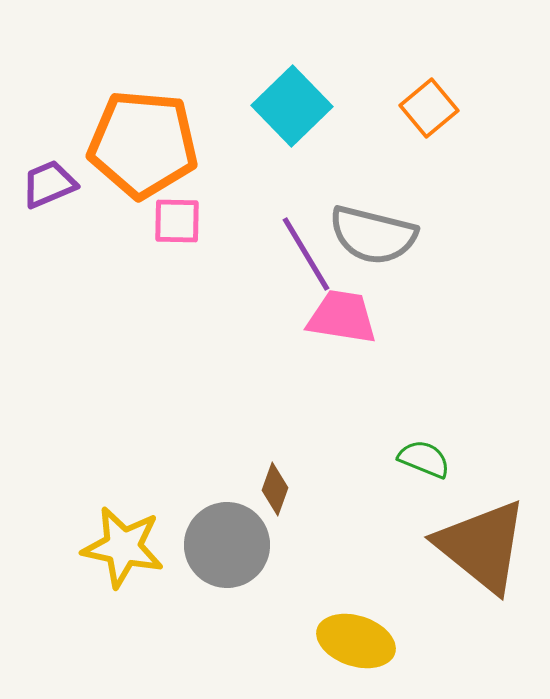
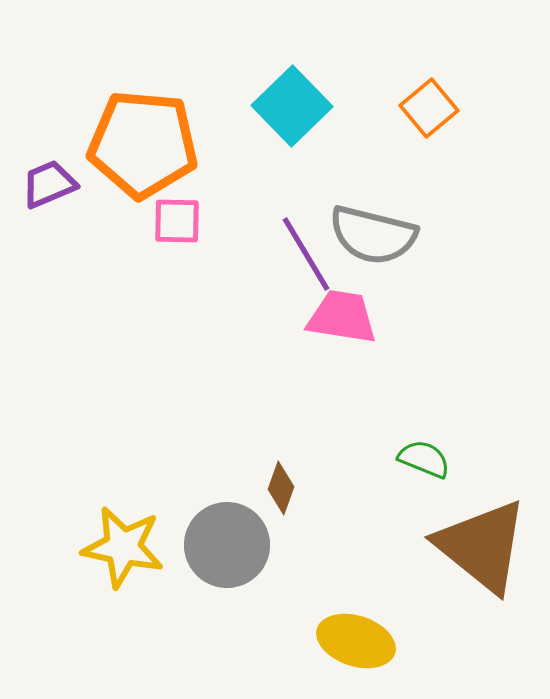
brown diamond: moved 6 px right, 1 px up
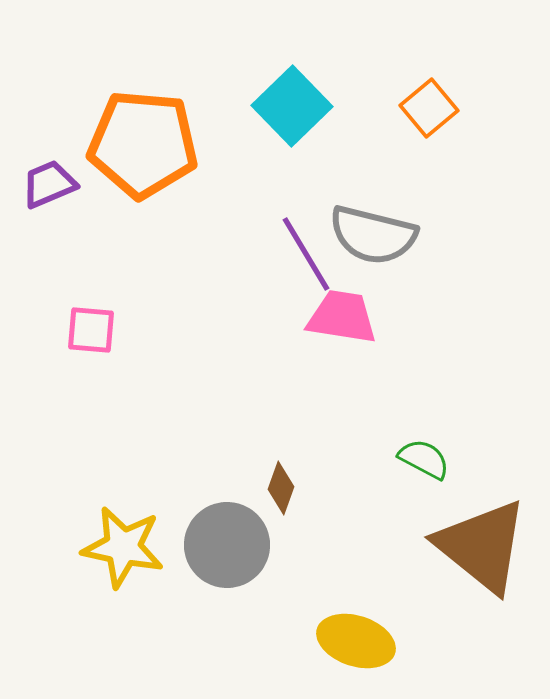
pink square: moved 86 px left, 109 px down; rotated 4 degrees clockwise
green semicircle: rotated 6 degrees clockwise
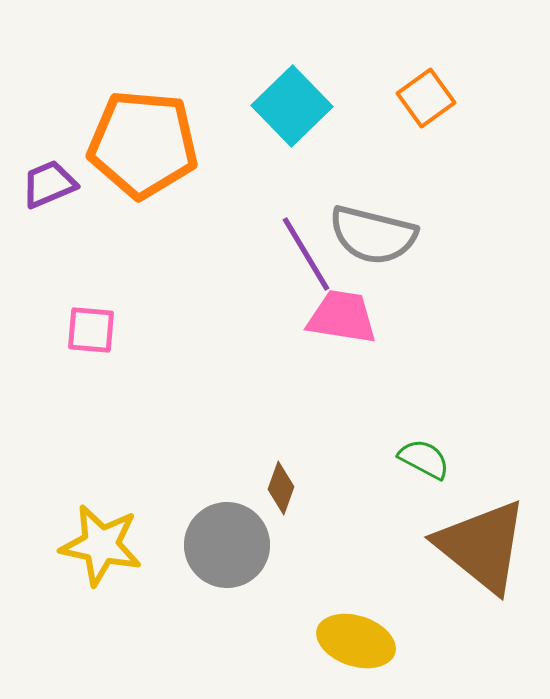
orange square: moved 3 px left, 10 px up; rotated 4 degrees clockwise
yellow star: moved 22 px left, 2 px up
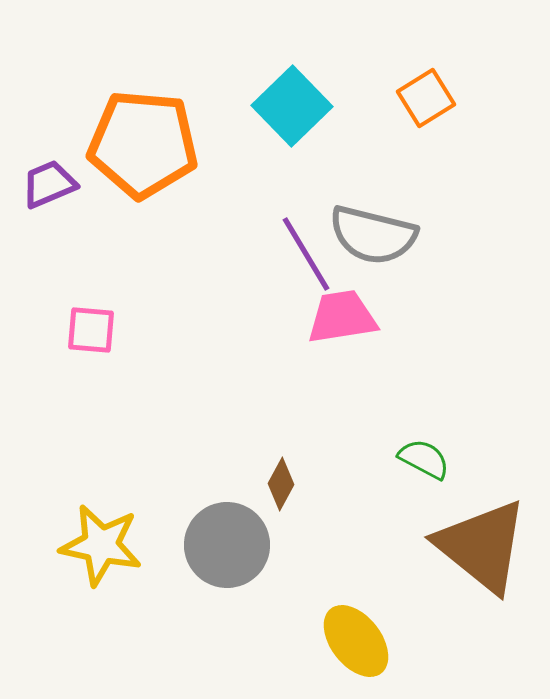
orange square: rotated 4 degrees clockwise
pink trapezoid: rotated 18 degrees counterclockwise
brown diamond: moved 4 px up; rotated 9 degrees clockwise
yellow ellipse: rotated 34 degrees clockwise
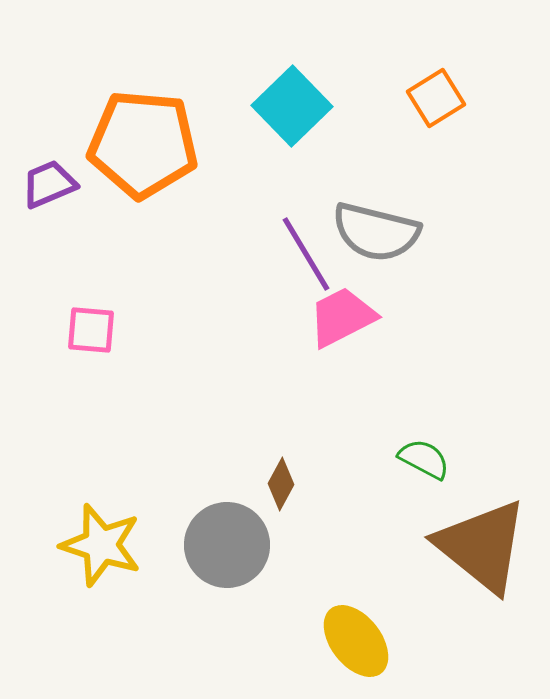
orange square: moved 10 px right
gray semicircle: moved 3 px right, 3 px up
pink trapezoid: rotated 18 degrees counterclockwise
yellow star: rotated 6 degrees clockwise
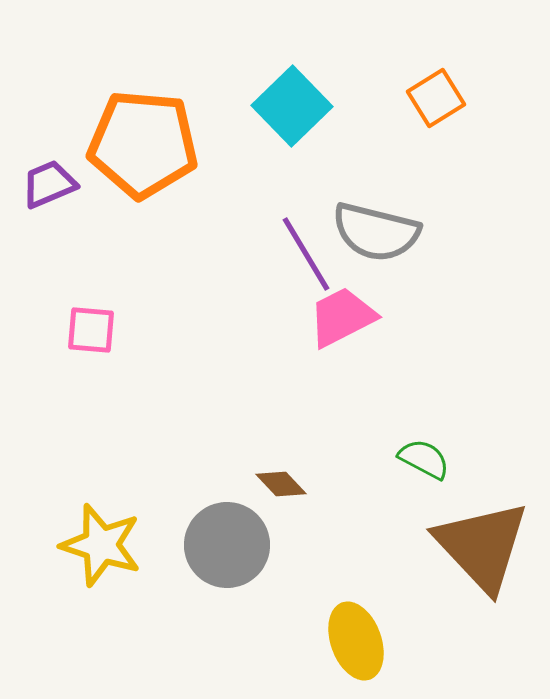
brown diamond: rotated 72 degrees counterclockwise
brown triangle: rotated 8 degrees clockwise
yellow ellipse: rotated 18 degrees clockwise
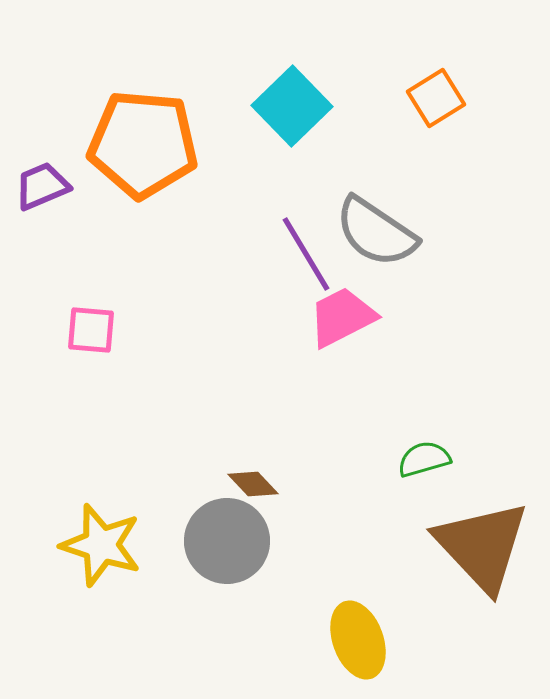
purple trapezoid: moved 7 px left, 2 px down
gray semicircle: rotated 20 degrees clockwise
green semicircle: rotated 44 degrees counterclockwise
brown diamond: moved 28 px left
gray circle: moved 4 px up
yellow ellipse: moved 2 px right, 1 px up
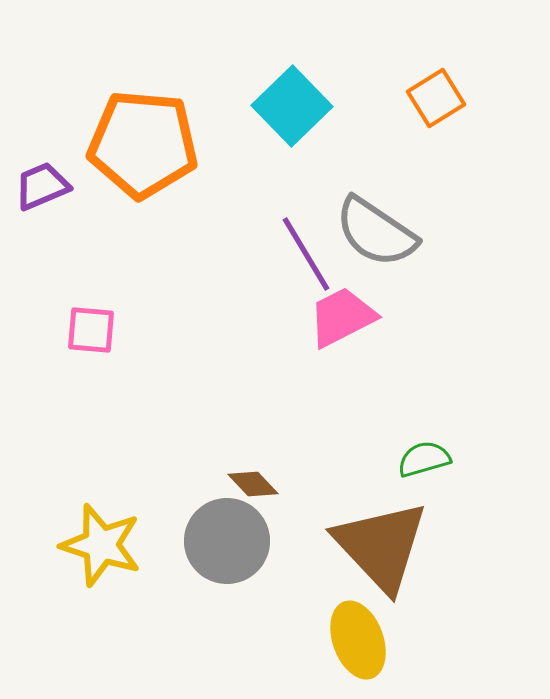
brown triangle: moved 101 px left
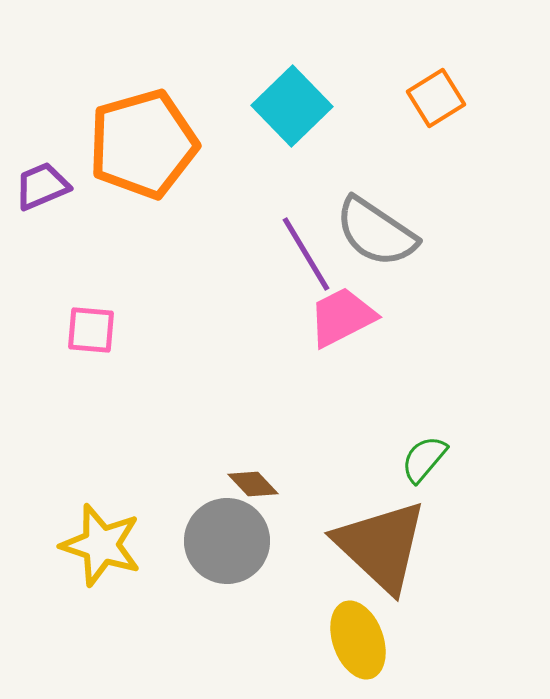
orange pentagon: rotated 21 degrees counterclockwise
green semicircle: rotated 34 degrees counterclockwise
brown triangle: rotated 4 degrees counterclockwise
